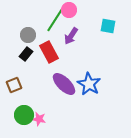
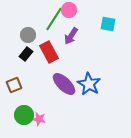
green line: moved 1 px left, 1 px up
cyan square: moved 2 px up
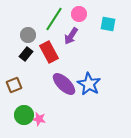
pink circle: moved 10 px right, 4 px down
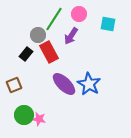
gray circle: moved 10 px right
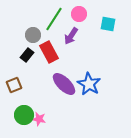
gray circle: moved 5 px left
black rectangle: moved 1 px right, 1 px down
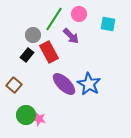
purple arrow: rotated 78 degrees counterclockwise
brown square: rotated 28 degrees counterclockwise
green circle: moved 2 px right
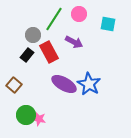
purple arrow: moved 3 px right, 6 px down; rotated 18 degrees counterclockwise
purple ellipse: rotated 15 degrees counterclockwise
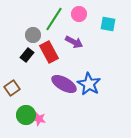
brown square: moved 2 px left, 3 px down; rotated 14 degrees clockwise
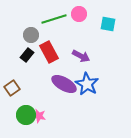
green line: rotated 40 degrees clockwise
gray circle: moved 2 px left
purple arrow: moved 7 px right, 14 px down
blue star: moved 2 px left
pink star: moved 3 px up
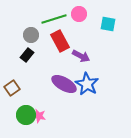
red rectangle: moved 11 px right, 11 px up
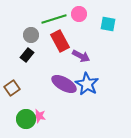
green circle: moved 4 px down
